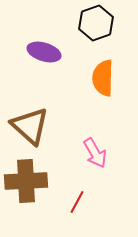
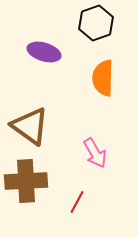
brown triangle: rotated 6 degrees counterclockwise
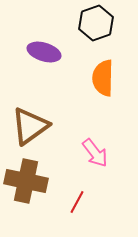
brown triangle: rotated 48 degrees clockwise
pink arrow: rotated 8 degrees counterclockwise
brown cross: rotated 15 degrees clockwise
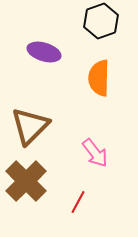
black hexagon: moved 5 px right, 2 px up
orange semicircle: moved 4 px left
brown triangle: rotated 9 degrees counterclockwise
brown cross: rotated 33 degrees clockwise
red line: moved 1 px right
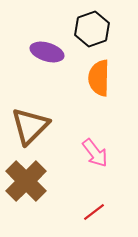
black hexagon: moved 9 px left, 8 px down
purple ellipse: moved 3 px right
red line: moved 16 px right, 10 px down; rotated 25 degrees clockwise
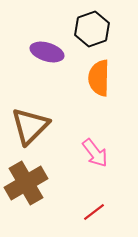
brown cross: moved 2 px down; rotated 15 degrees clockwise
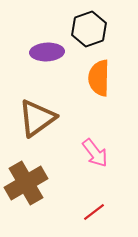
black hexagon: moved 3 px left
purple ellipse: rotated 20 degrees counterclockwise
brown triangle: moved 7 px right, 8 px up; rotated 9 degrees clockwise
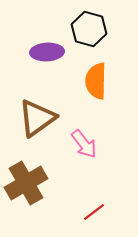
black hexagon: rotated 24 degrees counterclockwise
orange semicircle: moved 3 px left, 3 px down
pink arrow: moved 11 px left, 9 px up
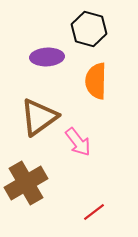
purple ellipse: moved 5 px down
brown triangle: moved 2 px right, 1 px up
pink arrow: moved 6 px left, 2 px up
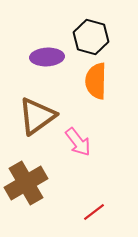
black hexagon: moved 2 px right, 8 px down
brown triangle: moved 2 px left, 1 px up
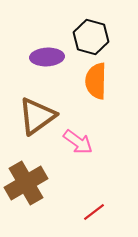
pink arrow: rotated 16 degrees counterclockwise
